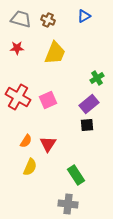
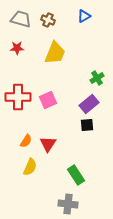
red cross: rotated 30 degrees counterclockwise
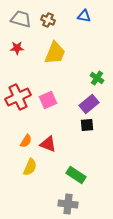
blue triangle: rotated 40 degrees clockwise
green cross: rotated 24 degrees counterclockwise
red cross: rotated 25 degrees counterclockwise
red triangle: rotated 42 degrees counterclockwise
green rectangle: rotated 24 degrees counterclockwise
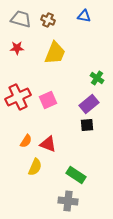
yellow semicircle: moved 5 px right
gray cross: moved 3 px up
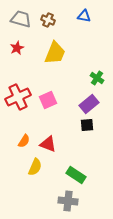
red star: rotated 24 degrees counterclockwise
orange semicircle: moved 2 px left
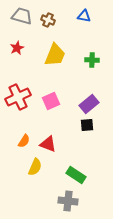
gray trapezoid: moved 1 px right, 3 px up
yellow trapezoid: moved 2 px down
green cross: moved 5 px left, 18 px up; rotated 32 degrees counterclockwise
pink square: moved 3 px right, 1 px down
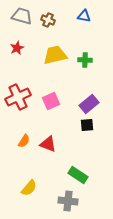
yellow trapezoid: rotated 125 degrees counterclockwise
green cross: moved 7 px left
yellow semicircle: moved 6 px left, 21 px down; rotated 18 degrees clockwise
green rectangle: moved 2 px right
